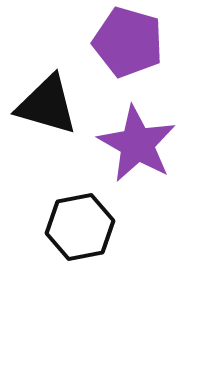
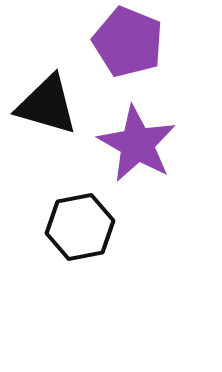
purple pentagon: rotated 6 degrees clockwise
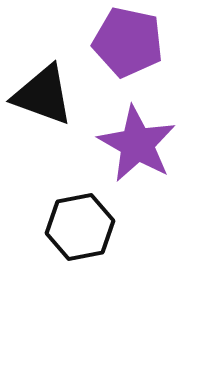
purple pentagon: rotated 10 degrees counterclockwise
black triangle: moved 4 px left, 10 px up; rotated 4 degrees clockwise
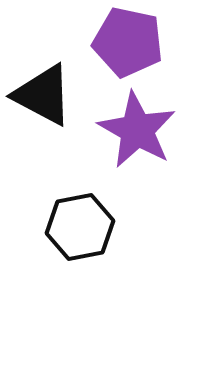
black triangle: rotated 8 degrees clockwise
purple star: moved 14 px up
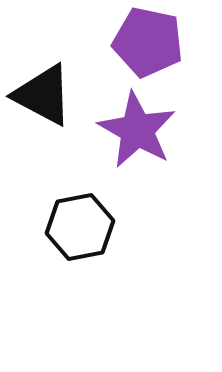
purple pentagon: moved 20 px right
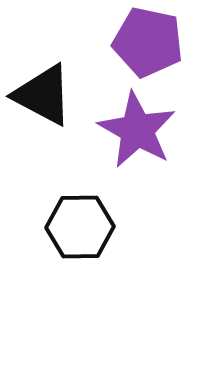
black hexagon: rotated 10 degrees clockwise
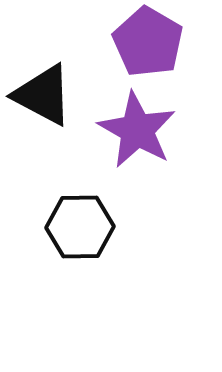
purple pentagon: rotated 18 degrees clockwise
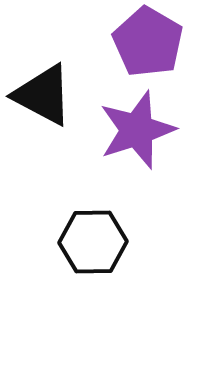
purple star: rotated 24 degrees clockwise
black hexagon: moved 13 px right, 15 px down
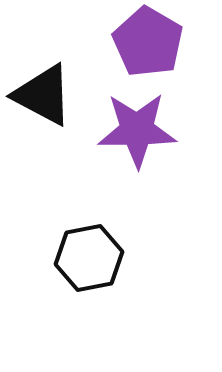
purple star: rotated 18 degrees clockwise
black hexagon: moved 4 px left, 16 px down; rotated 10 degrees counterclockwise
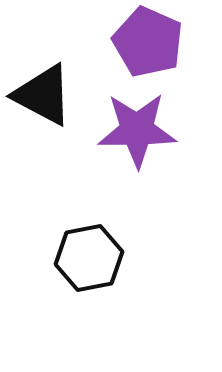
purple pentagon: rotated 6 degrees counterclockwise
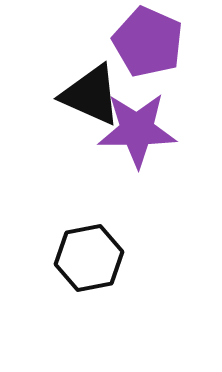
black triangle: moved 48 px right; rotated 4 degrees counterclockwise
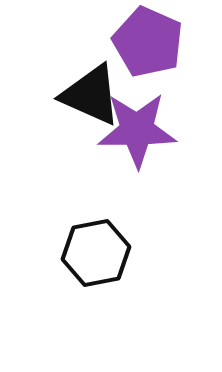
black hexagon: moved 7 px right, 5 px up
